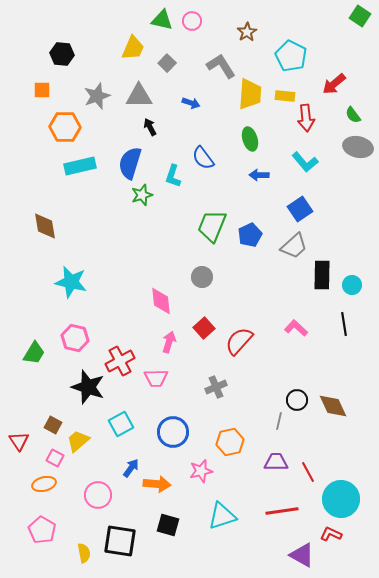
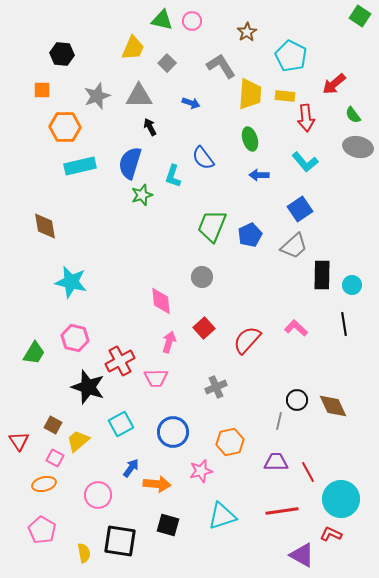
red semicircle at (239, 341): moved 8 px right, 1 px up
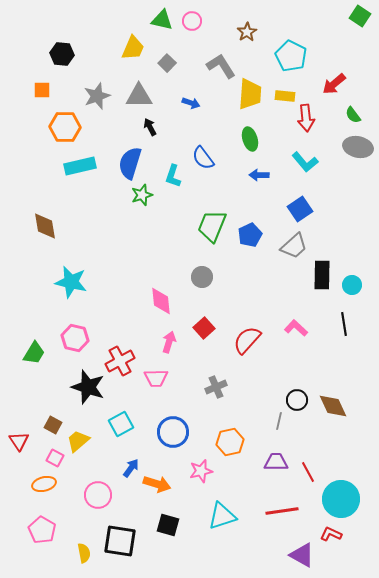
orange arrow at (157, 484): rotated 12 degrees clockwise
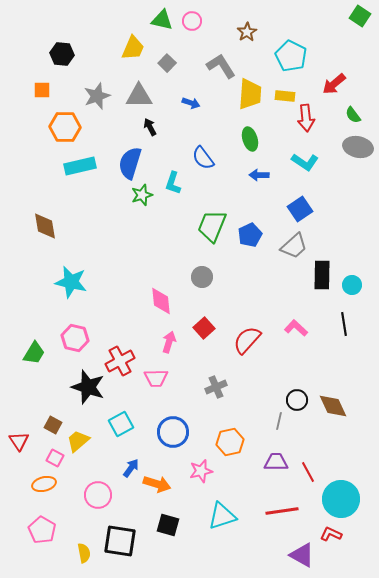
cyan L-shape at (305, 162): rotated 16 degrees counterclockwise
cyan L-shape at (173, 176): moved 7 px down
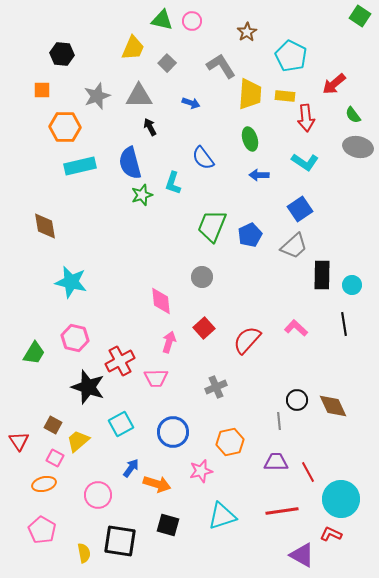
blue semicircle at (130, 163): rotated 32 degrees counterclockwise
gray line at (279, 421): rotated 18 degrees counterclockwise
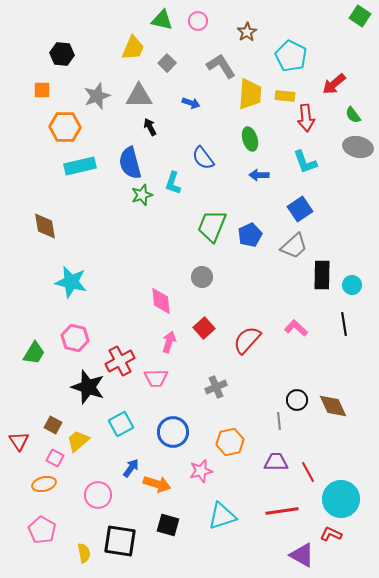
pink circle at (192, 21): moved 6 px right
cyan L-shape at (305, 162): rotated 36 degrees clockwise
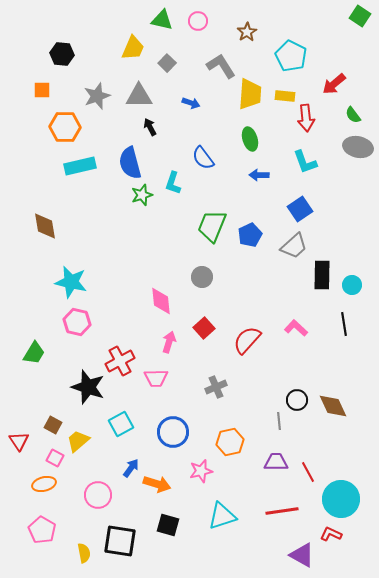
pink hexagon at (75, 338): moved 2 px right, 16 px up
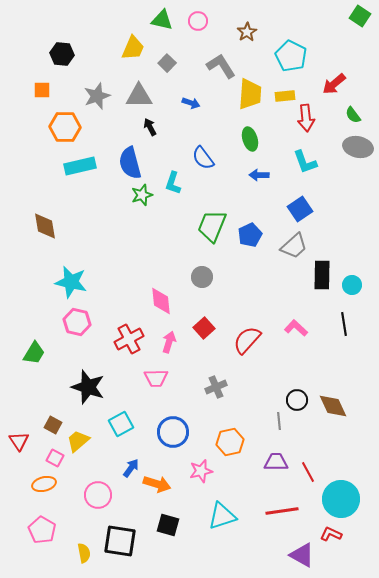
yellow rectangle at (285, 96): rotated 12 degrees counterclockwise
red cross at (120, 361): moved 9 px right, 22 px up
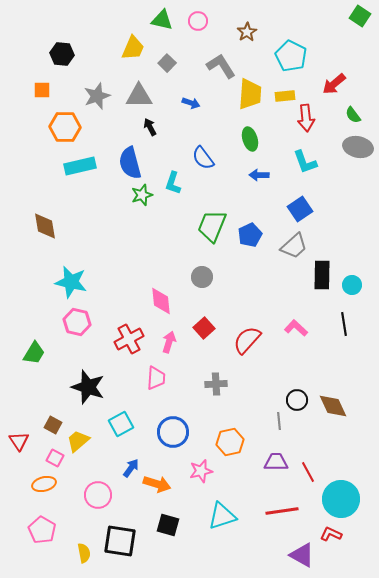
pink trapezoid at (156, 378): rotated 85 degrees counterclockwise
gray cross at (216, 387): moved 3 px up; rotated 20 degrees clockwise
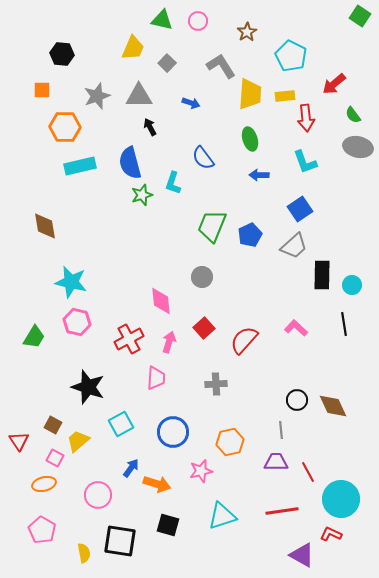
red semicircle at (247, 340): moved 3 px left
green trapezoid at (34, 353): moved 16 px up
gray line at (279, 421): moved 2 px right, 9 px down
